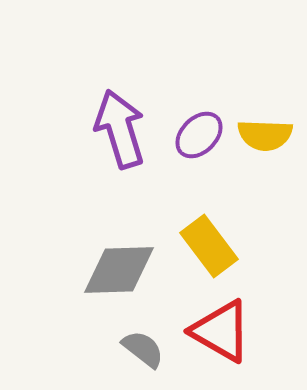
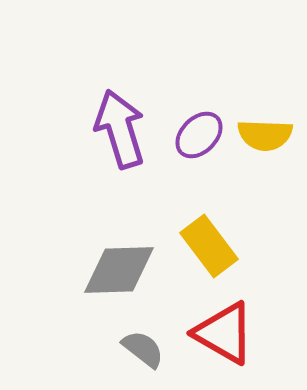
red triangle: moved 3 px right, 2 px down
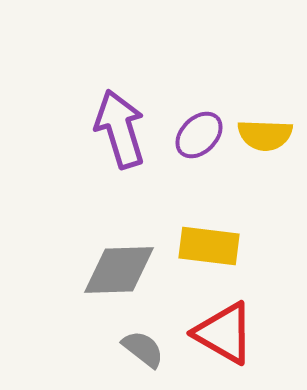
yellow rectangle: rotated 46 degrees counterclockwise
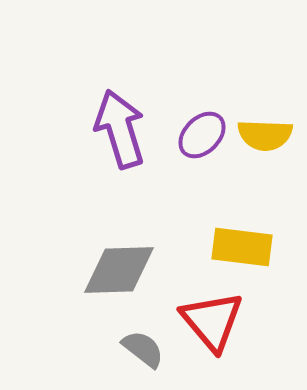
purple ellipse: moved 3 px right
yellow rectangle: moved 33 px right, 1 px down
red triangle: moved 12 px left, 12 px up; rotated 20 degrees clockwise
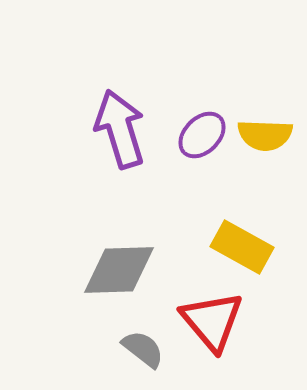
yellow rectangle: rotated 22 degrees clockwise
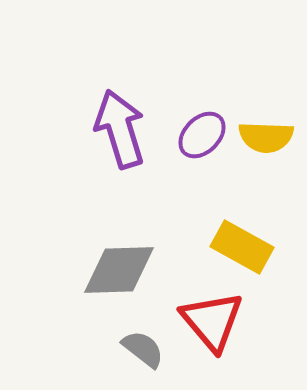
yellow semicircle: moved 1 px right, 2 px down
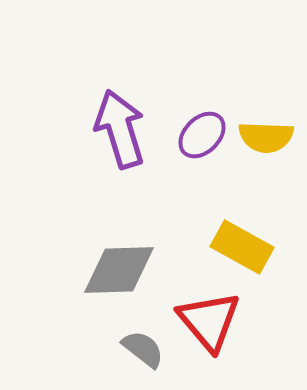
red triangle: moved 3 px left
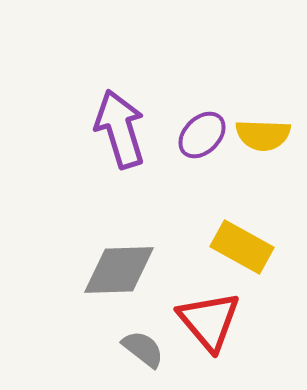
yellow semicircle: moved 3 px left, 2 px up
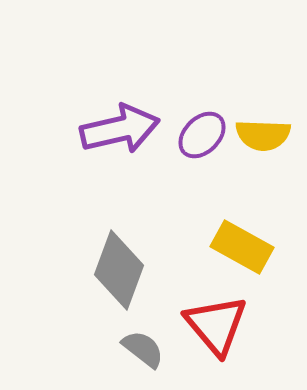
purple arrow: rotated 94 degrees clockwise
gray diamond: rotated 68 degrees counterclockwise
red triangle: moved 7 px right, 4 px down
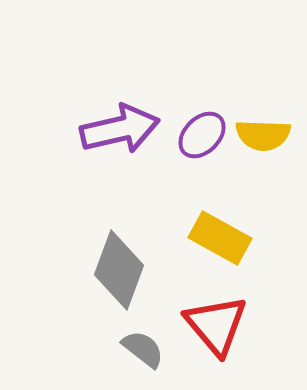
yellow rectangle: moved 22 px left, 9 px up
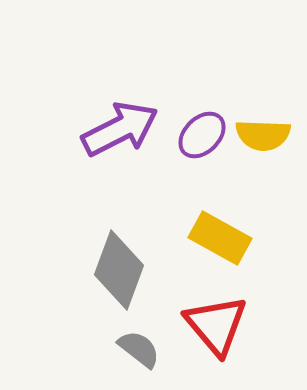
purple arrow: rotated 14 degrees counterclockwise
gray semicircle: moved 4 px left
